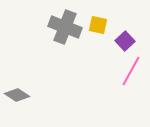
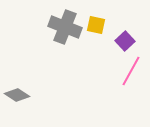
yellow square: moved 2 px left
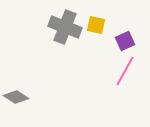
purple square: rotated 18 degrees clockwise
pink line: moved 6 px left
gray diamond: moved 1 px left, 2 px down
